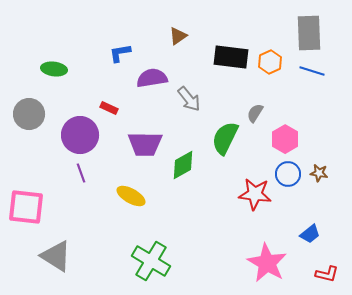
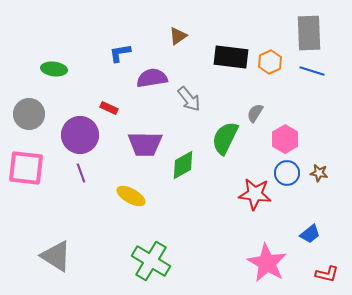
blue circle: moved 1 px left, 1 px up
pink square: moved 39 px up
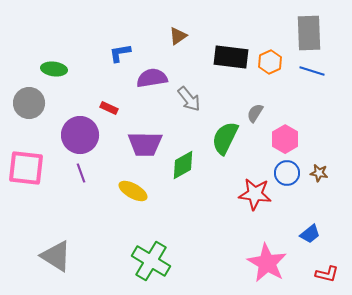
gray circle: moved 11 px up
yellow ellipse: moved 2 px right, 5 px up
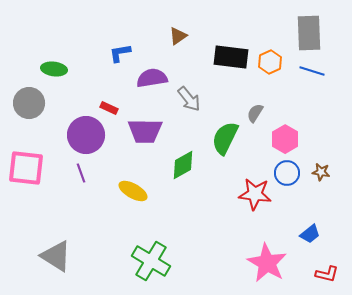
purple circle: moved 6 px right
purple trapezoid: moved 13 px up
brown star: moved 2 px right, 1 px up
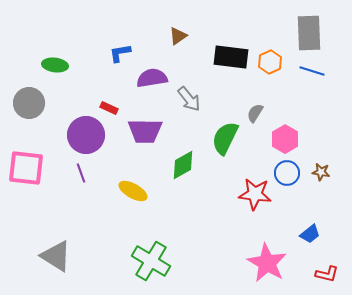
green ellipse: moved 1 px right, 4 px up
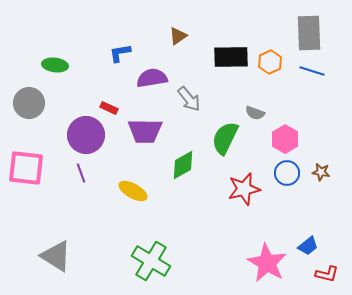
black rectangle: rotated 8 degrees counterclockwise
gray semicircle: rotated 102 degrees counterclockwise
red star: moved 11 px left, 5 px up; rotated 20 degrees counterclockwise
blue trapezoid: moved 2 px left, 12 px down
